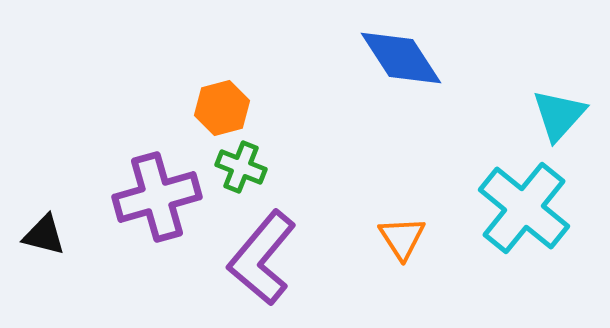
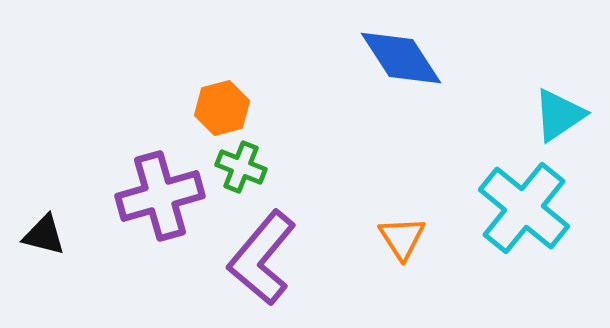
cyan triangle: rotated 14 degrees clockwise
purple cross: moved 3 px right, 1 px up
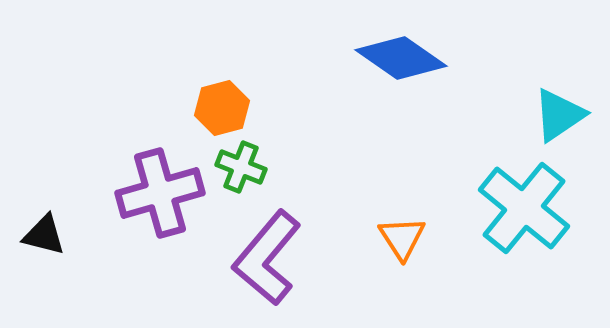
blue diamond: rotated 22 degrees counterclockwise
purple cross: moved 3 px up
purple L-shape: moved 5 px right
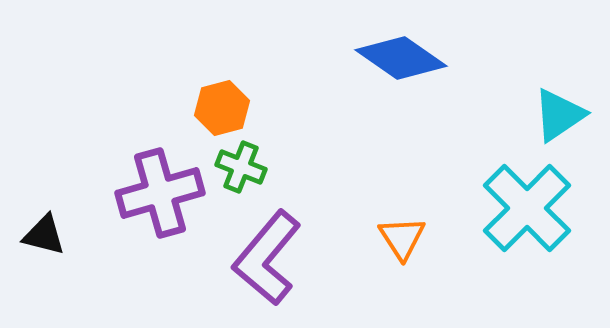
cyan cross: moved 3 px right; rotated 6 degrees clockwise
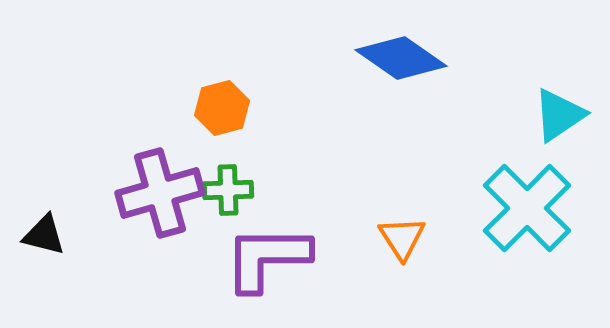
green cross: moved 13 px left, 23 px down; rotated 24 degrees counterclockwise
purple L-shape: rotated 50 degrees clockwise
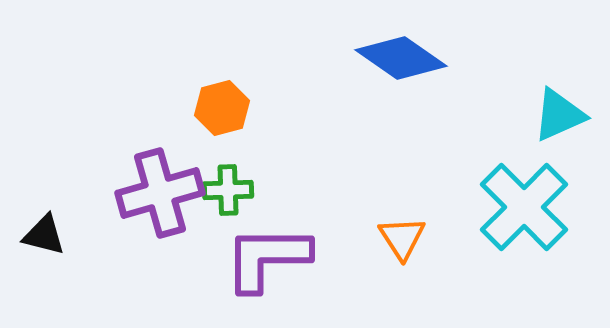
cyan triangle: rotated 10 degrees clockwise
cyan cross: moved 3 px left, 1 px up
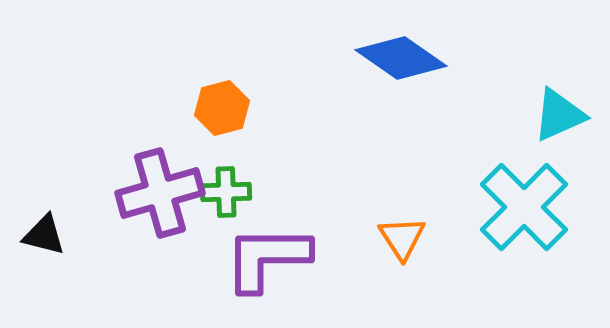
green cross: moved 2 px left, 2 px down
